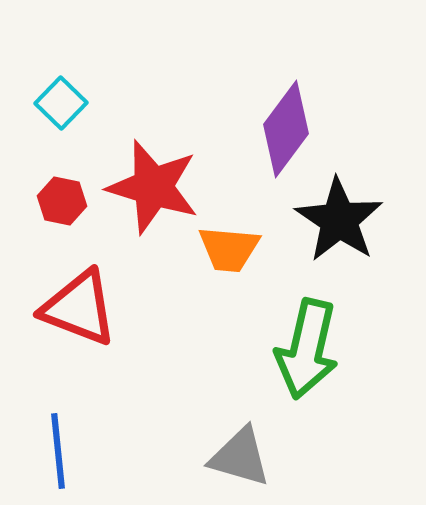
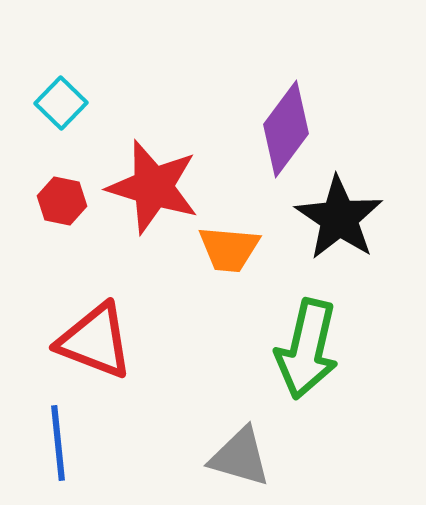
black star: moved 2 px up
red triangle: moved 16 px right, 33 px down
blue line: moved 8 px up
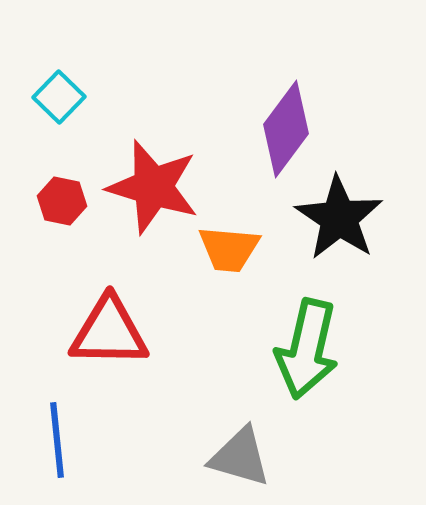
cyan square: moved 2 px left, 6 px up
red triangle: moved 14 px right, 9 px up; rotated 20 degrees counterclockwise
blue line: moved 1 px left, 3 px up
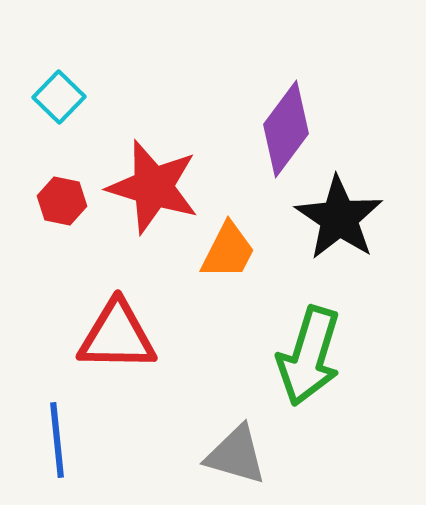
orange trapezoid: moved 1 px left, 2 px down; rotated 68 degrees counterclockwise
red triangle: moved 8 px right, 4 px down
green arrow: moved 2 px right, 7 px down; rotated 4 degrees clockwise
gray triangle: moved 4 px left, 2 px up
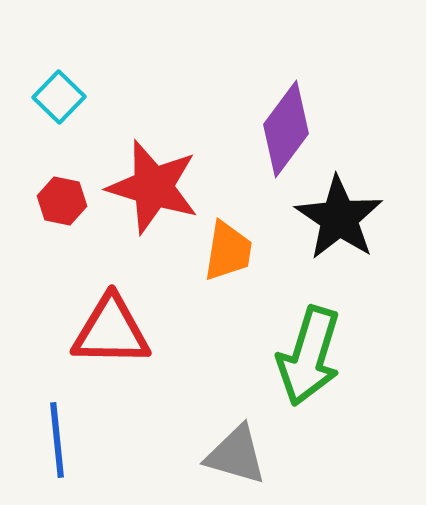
orange trapezoid: rotated 18 degrees counterclockwise
red triangle: moved 6 px left, 5 px up
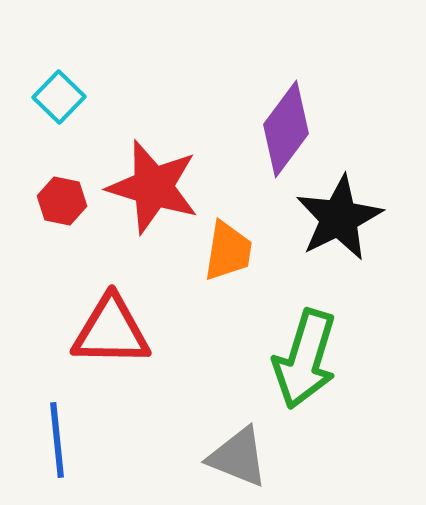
black star: rotated 12 degrees clockwise
green arrow: moved 4 px left, 3 px down
gray triangle: moved 2 px right, 2 px down; rotated 6 degrees clockwise
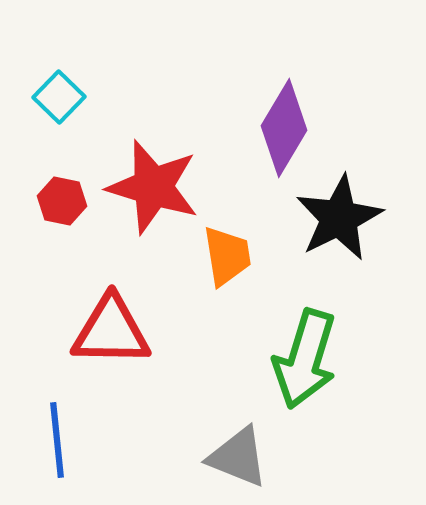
purple diamond: moved 2 px left, 1 px up; rotated 6 degrees counterclockwise
orange trapezoid: moved 1 px left, 5 px down; rotated 18 degrees counterclockwise
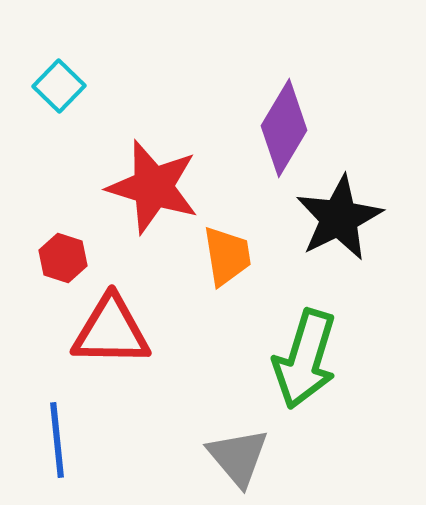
cyan square: moved 11 px up
red hexagon: moved 1 px right, 57 px down; rotated 6 degrees clockwise
gray triangle: rotated 28 degrees clockwise
